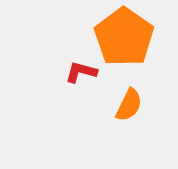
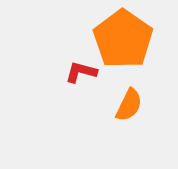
orange pentagon: moved 1 px left, 2 px down
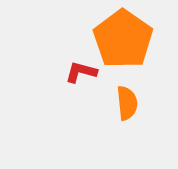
orange semicircle: moved 2 px left, 2 px up; rotated 32 degrees counterclockwise
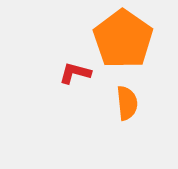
red L-shape: moved 6 px left, 1 px down
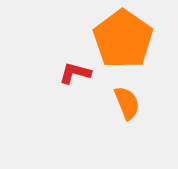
orange semicircle: rotated 16 degrees counterclockwise
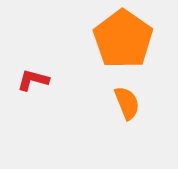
red L-shape: moved 42 px left, 7 px down
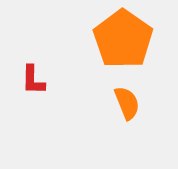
red L-shape: rotated 104 degrees counterclockwise
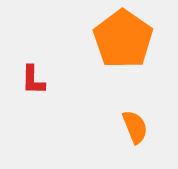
orange semicircle: moved 8 px right, 24 px down
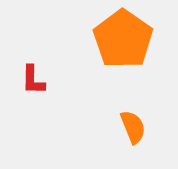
orange semicircle: moved 2 px left
